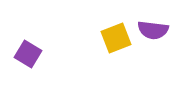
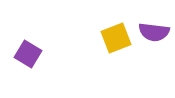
purple semicircle: moved 1 px right, 2 px down
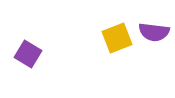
yellow square: moved 1 px right
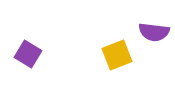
yellow square: moved 17 px down
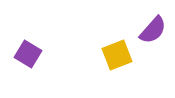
purple semicircle: moved 1 px left, 2 px up; rotated 56 degrees counterclockwise
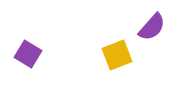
purple semicircle: moved 1 px left, 3 px up
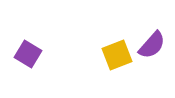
purple semicircle: moved 18 px down
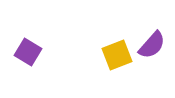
purple square: moved 2 px up
